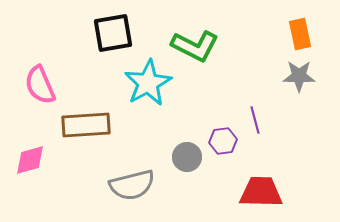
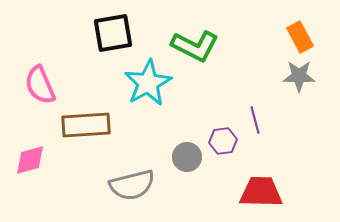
orange rectangle: moved 3 px down; rotated 16 degrees counterclockwise
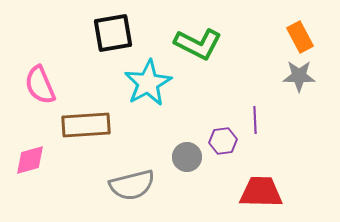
green L-shape: moved 3 px right, 2 px up
purple line: rotated 12 degrees clockwise
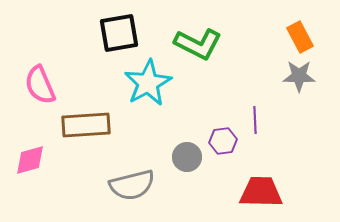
black square: moved 6 px right
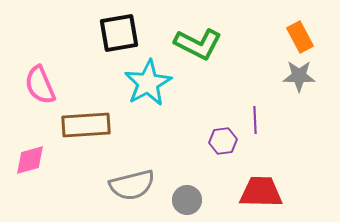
gray circle: moved 43 px down
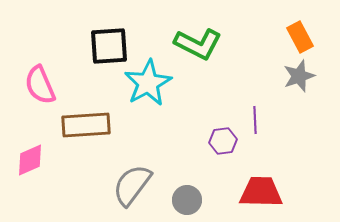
black square: moved 10 px left, 13 px down; rotated 6 degrees clockwise
gray star: rotated 20 degrees counterclockwise
pink diamond: rotated 8 degrees counterclockwise
gray semicircle: rotated 141 degrees clockwise
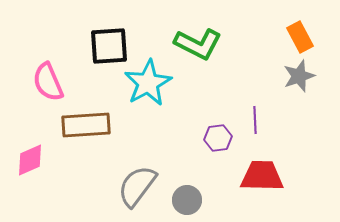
pink semicircle: moved 8 px right, 3 px up
purple hexagon: moved 5 px left, 3 px up
gray semicircle: moved 5 px right, 1 px down
red trapezoid: moved 1 px right, 16 px up
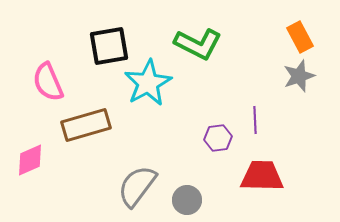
black square: rotated 6 degrees counterclockwise
brown rectangle: rotated 12 degrees counterclockwise
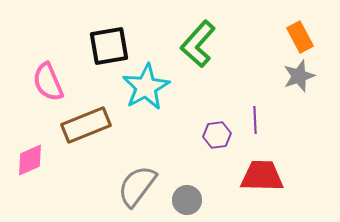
green L-shape: rotated 105 degrees clockwise
cyan star: moved 2 px left, 4 px down
brown rectangle: rotated 6 degrees counterclockwise
purple hexagon: moved 1 px left, 3 px up
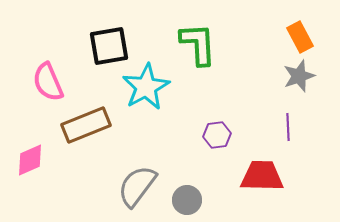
green L-shape: rotated 135 degrees clockwise
purple line: moved 33 px right, 7 px down
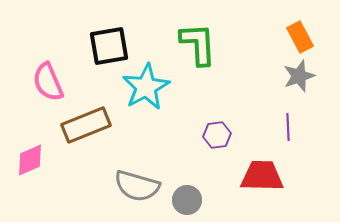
gray semicircle: rotated 111 degrees counterclockwise
